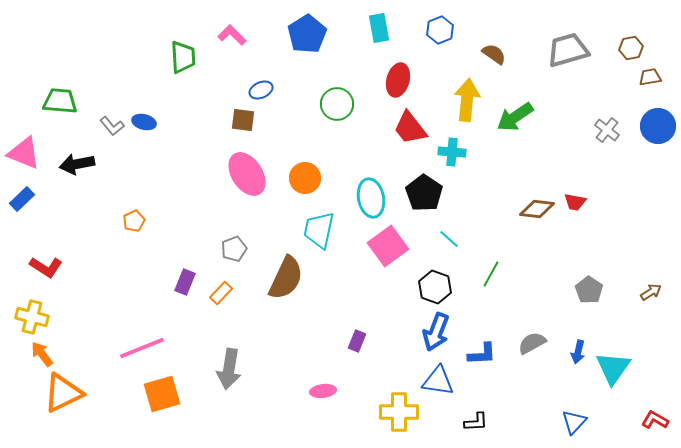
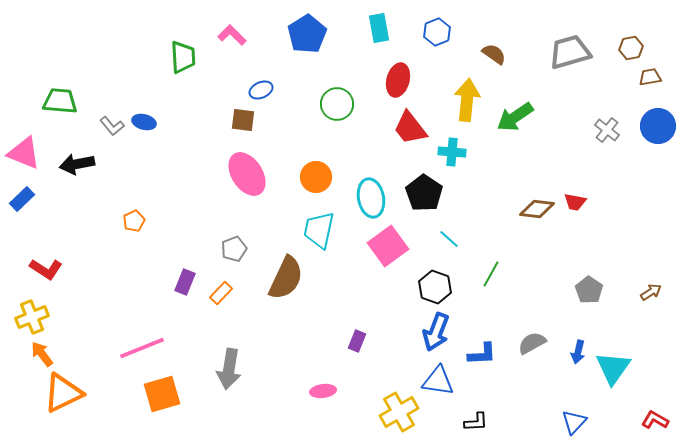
blue hexagon at (440, 30): moved 3 px left, 2 px down
gray trapezoid at (568, 50): moved 2 px right, 2 px down
orange circle at (305, 178): moved 11 px right, 1 px up
red L-shape at (46, 267): moved 2 px down
yellow cross at (32, 317): rotated 36 degrees counterclockwise
yellow cross at (399, 412): rotated 30 degrees counterclockwise
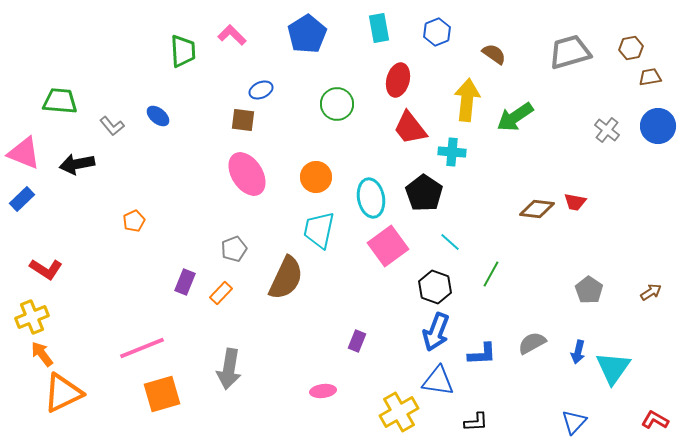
green trapezoid at (183, 57): moved 6 px up
blue ellipse at (144, 122): moved 14 px right, 6 px up; rotated 25 degrees clockwise
cyan line at (449, 239): moved 1 px right, 3 px down
